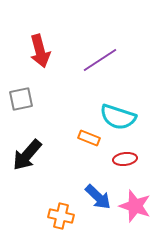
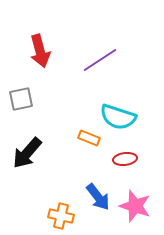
black arrow: moved 2 px up
blue arrow: rotated 8 degrees clockwise
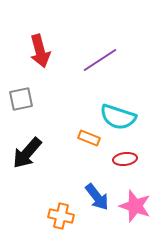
blue arrow: moved 1 px left
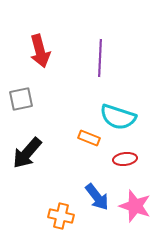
purple line: moved 2 px up; rotated 54 degrees counterclockwise
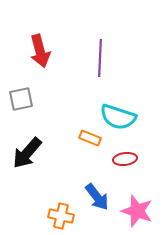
orange rectangle: moved 1 px right
pink star: moved 2 px right, 5 px down
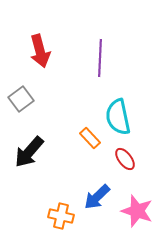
gray square: rotated 25 degrees counterclockwise
cyan semicircle: rotated 60 degrees clockwise
orange rectangle: rotated 25 degrees clockwise
black arrow: moved 2 px right, 1 px up
red ellipse: rotated 60 degrees clockwise
blue arrow: rotated 84 degrees clockwise
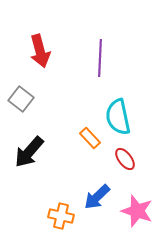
gray square: rotated 15 degrees counterclockwise
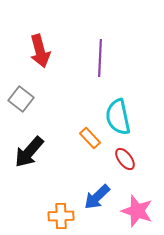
orange cross: rotated 15 degrees counterclockwise
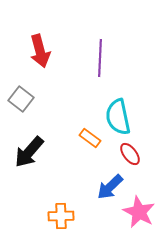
orange rectangle: rotated 10 degrees counterclockwise
red ellipse: moved 5 px right, 5 px up
blue arrow: moved 13 px right, 10 px up
pink star: moved 2 px right, 1 px down; rotated 8 degrees clockwise
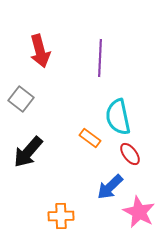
black arrow: moved 1 px left
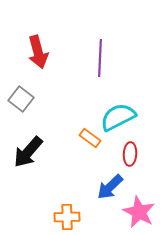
red arrow: moved 2 px left, 1 px down
cyan semicircle: rotated 75 degrees clockwise
red ellipse: rotated 40 degrees clockwise
orange cross: moved 6 px right, 1 px down
